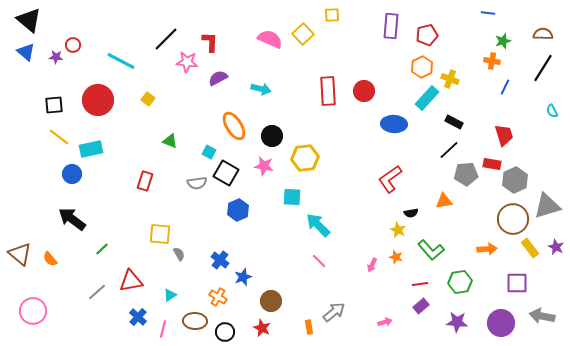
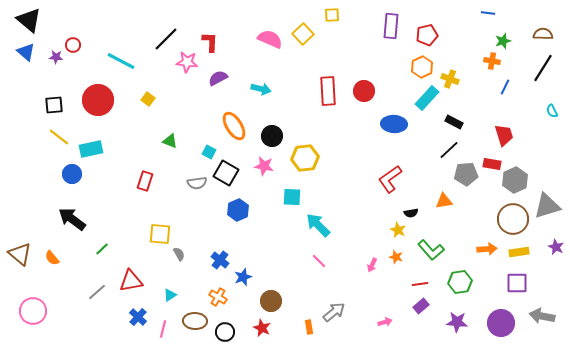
yellow rectangle at (530, 248): moved 11 px left, 4 px down; rotated 60 degrees counterclockwise
orange semicircle at (50, 259): moved 2 px right, 1 px up
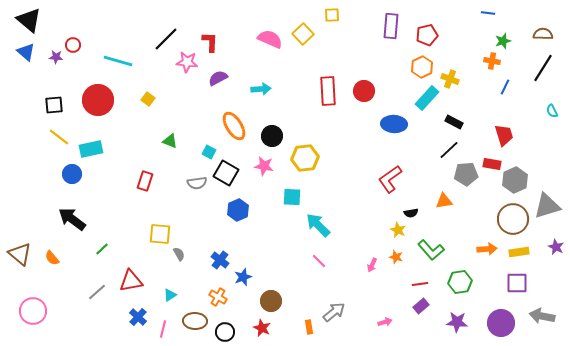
cyan line at (121, 61): moved 3 px left; rotated 12 degrees counterclockwise
cyan arrow at (261, 89): rotated 18 degrees counterclockwise
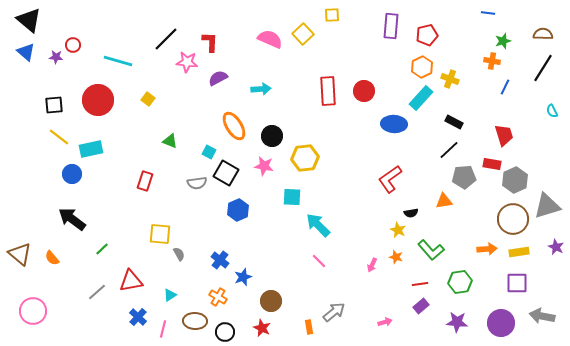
cyan rectangle at (427, 98): moved 6 px left
gray pentagon at (466, 174): moved 2 px left, 3 px down
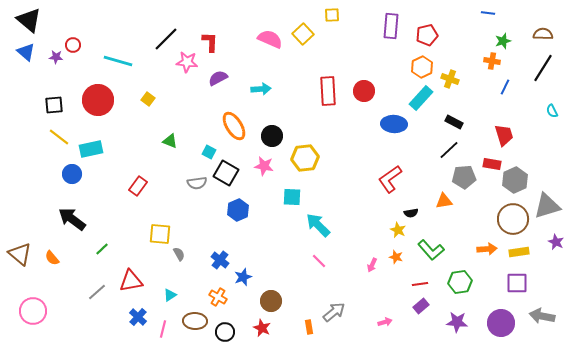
red rectangle at (145, 181): moved 7 px left, 5 px down; rotated 18 degrees clockwise
purple star at (556, 247): moved 5 px up
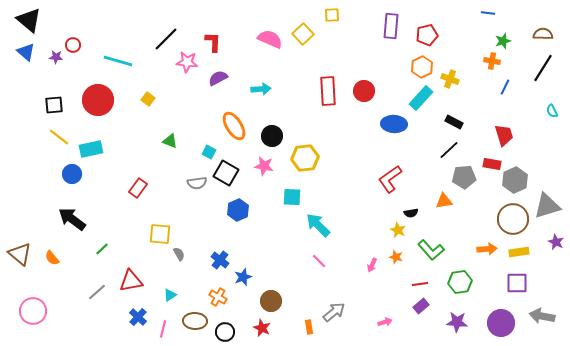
red L-shape at (210, 42): moved 3 px right
red rectangle at (138, 186): moved 2 px down
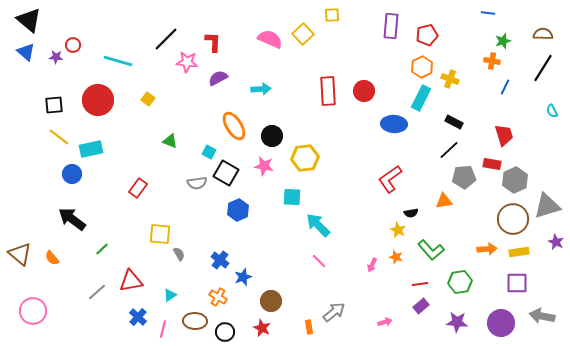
cyan rectangle at (421, 98): rotated 15 degrees counterclockwise
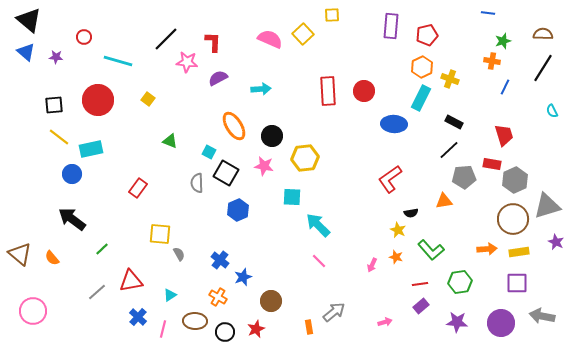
red circle at (73, 45): moved 11 px right, 8 px up
gray semicircle at (197, 183): rotated 96 degrees clockwise
red star at (262, 328): moved 6 px left, 1 px down; rotated 24 degrees clockwise
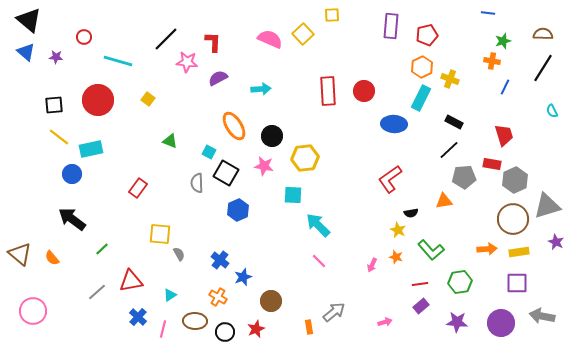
cyan square at (292, 197): moved 1 px right, 2 px up
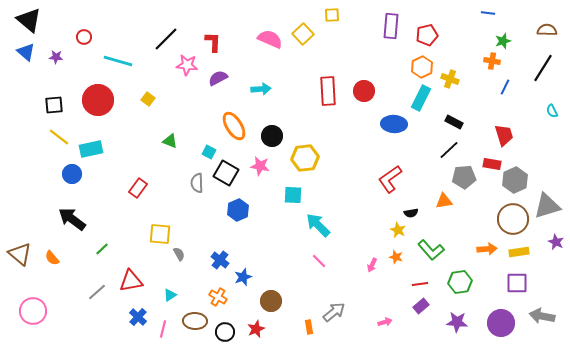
brown semicircle at (543, 34): moved 4 px right, 4 px up
pink star at (187, 62): moved 3 px down
pink star at (264, 166): moved 4 px left
